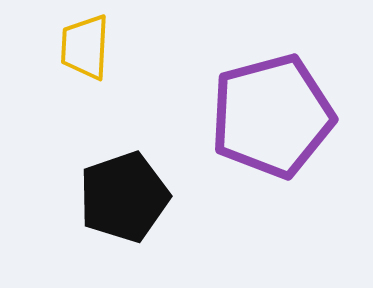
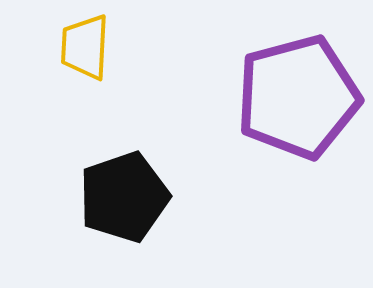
purple pentagon: moved 26 px right, 19 px up
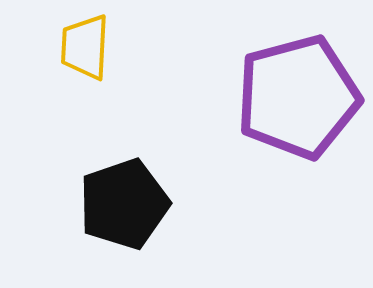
black pentagon: moved 7 px down
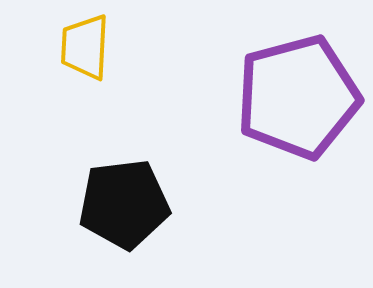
black pentagon: rotated 12 degrees clockwise
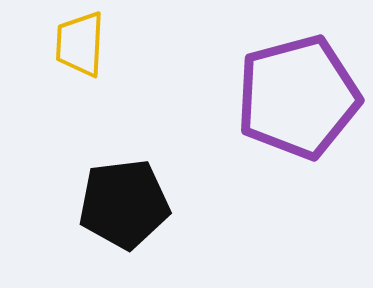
yellow trapezoid: moved 5 px left, 3 px up
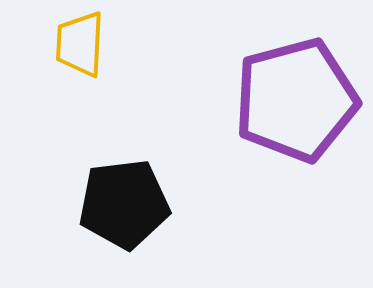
purple pentagon: moved 2 px left, 3 px down
